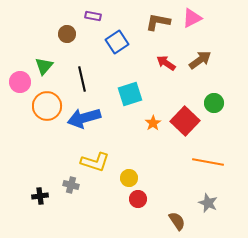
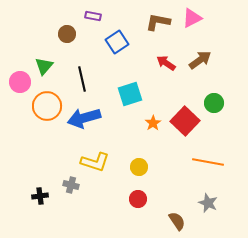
yellow circle: moved 10 px right, 11 px up
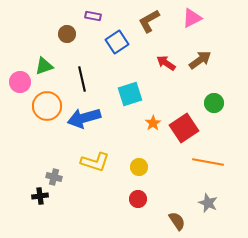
brown L-shape: moved 9 px left, 1 px up; rotated 40 degrees counterclockwise
green triangle: rotated 30 degrees clockwise
red square: moved 1 px left, 7 px down; rotated 12 degrees clockwise
gray cross: moved 17 px left, 8 px up
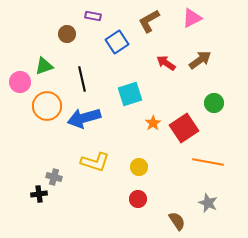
black cross: moved 1 px left, 2 px up
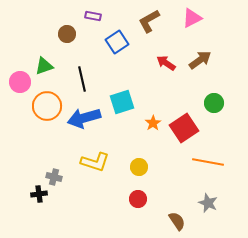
cyan square: moved 8 px left, 8 px down
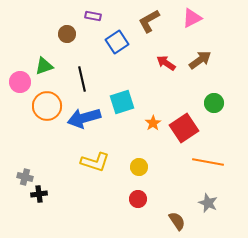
gray cross: moved 29 px left
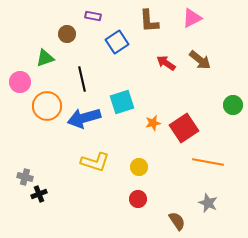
brown L-shape: rotated 65 degrees counterclockwise
brown arrow: rotated 75 degrees clockwise
green triangle: moved 1 px right, 8 px up
green circle: moved 19 px right, 2 px down
orange star: rotated 21 degrees clockwise
black cross: rotated 14 degrees counterclockwise
